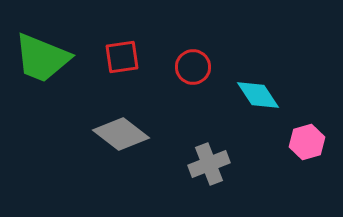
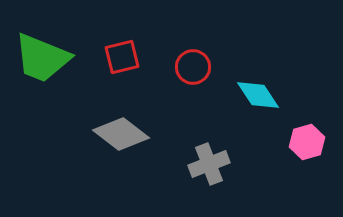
red square: rotated 6 degrees counterclockwise
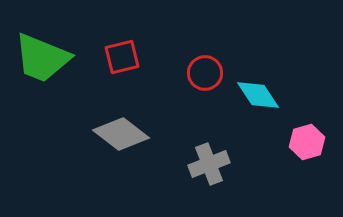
red circle: moved 12 px right, 6 px down
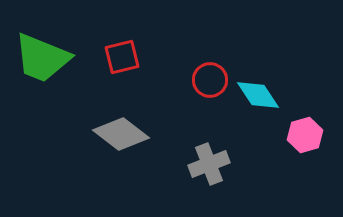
red circle: moved 5 px right, 7 px down
pink hexagon: moved 2 px left, 7 px up
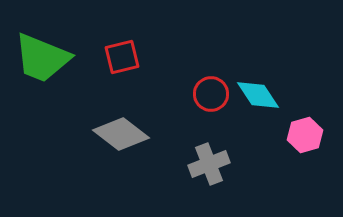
red circle: moved 1 px right, 14 px down
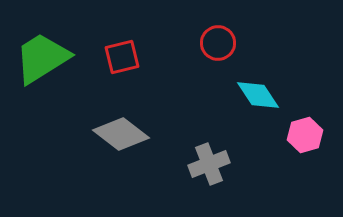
green trapezoid: rotated 126 degrees clockwise
red circle: moved 7 px right, 51 px up
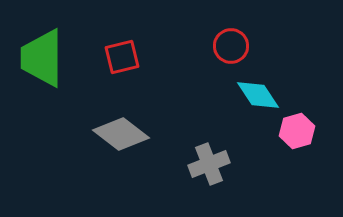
red circle: moved 13 px right, 3 px down
green trapezoid: rotated 58 degrees counterclockwise
pink hexagon: moved 8 px left, 4 px up
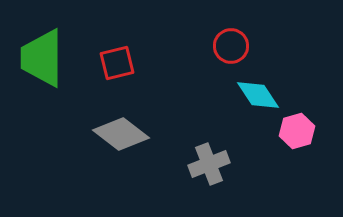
red square: moved 5 px left, 6 px down
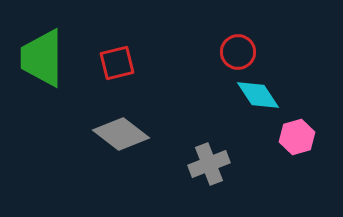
red circle: moved 7 px right, 6 px down
pink hexagon: moved 6 px down
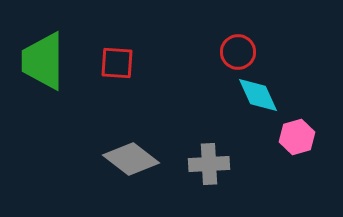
green trapezoid: moved 1 px right, 3 px down
red square: rotated 18 degrees clockwise
cyan diamond: rotated 9 degrees clockwise
gray diamond: moved 10 px right, 25 px down
gray cross: rotated 18 degrees clockwise
